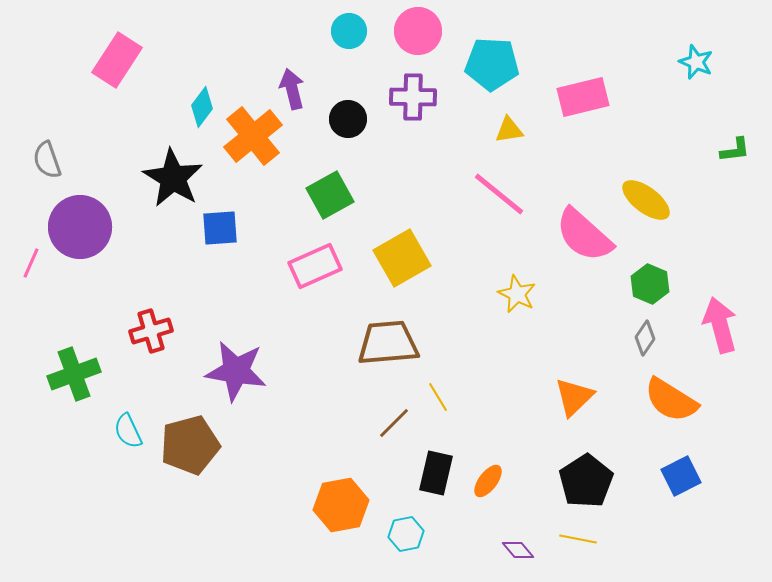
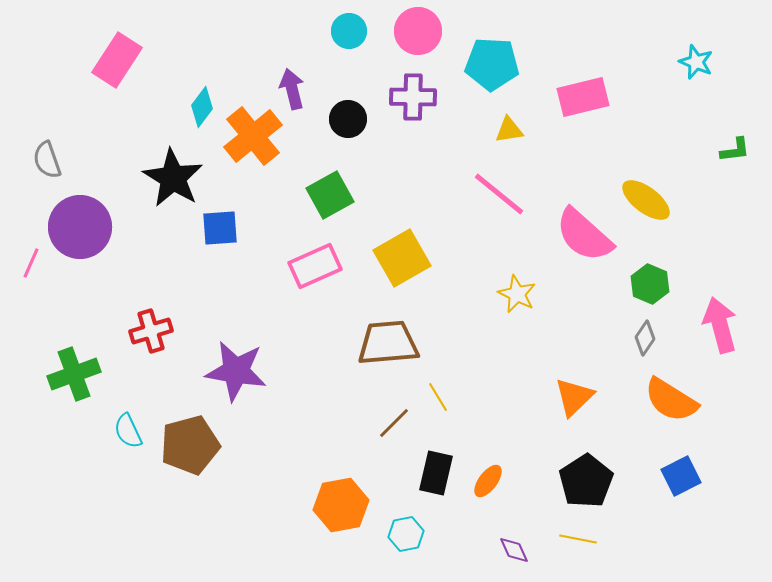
purple diamond at (518, 550): moved 4 px left; rotated 16 degrees clockwise
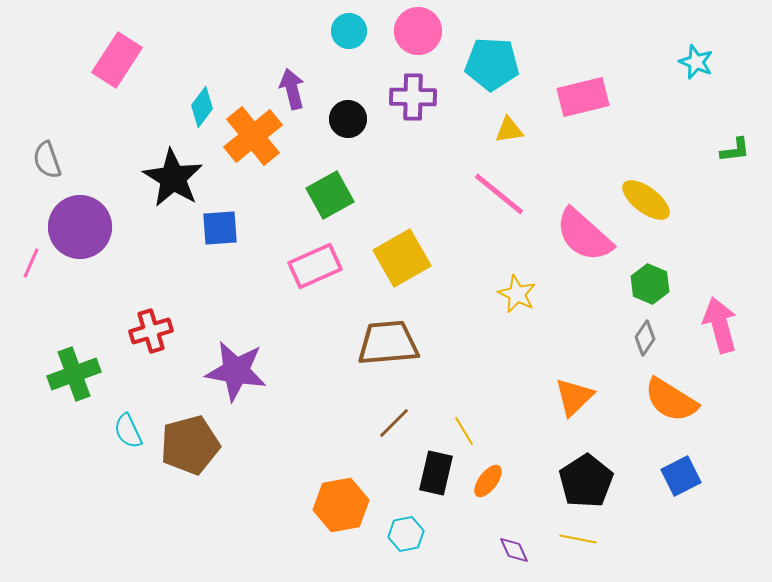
yellow line at (438, 397): moved 26 px right, 34 px down
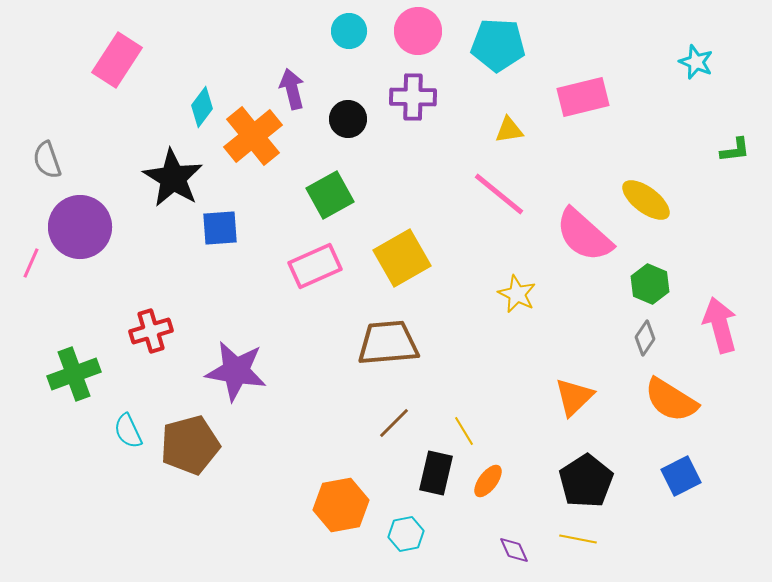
cyan pentagon at (492, 64): moved 6 px right, 19 px up
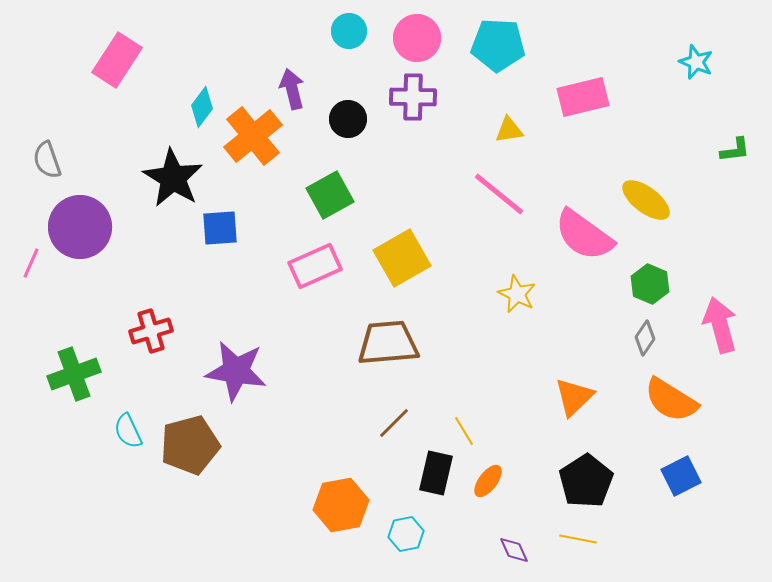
pink circle at (418, 31): moved 1 px left, 7 px down
pink semicircle at (584, 235): rotated 6 degrees counterclockwise
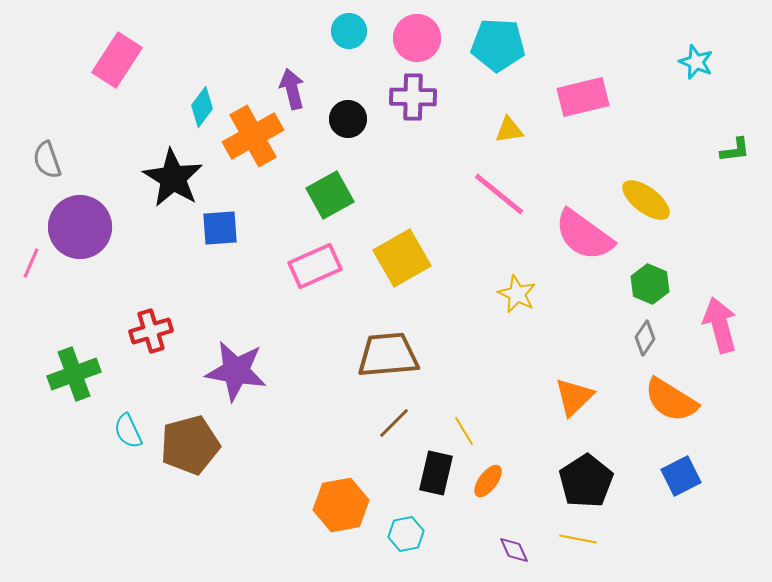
orange cross at (253, 136): rotated 10 degrees clockwise
brown trapezoid at (388, 343): moved 12 px down
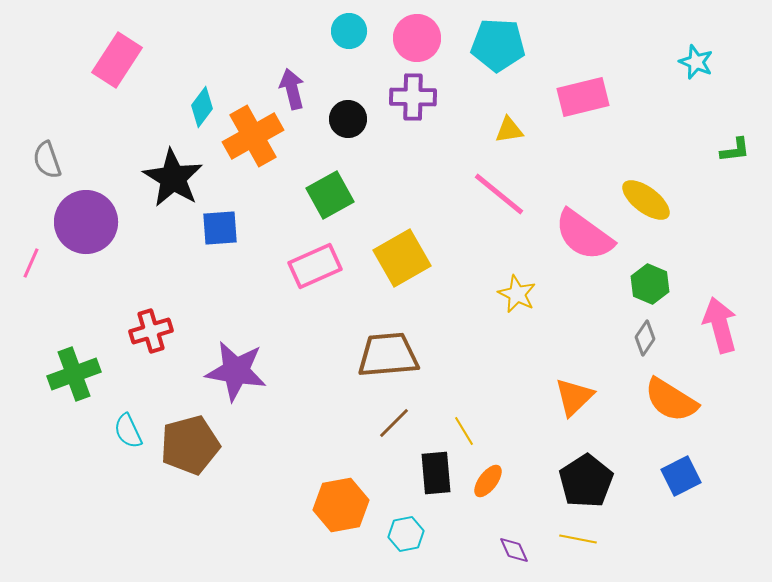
purple circle at (80, 227): moved 6 px right, 5 px up
black rectangle at (436, 473): rotated 18 degrees counterclockwise
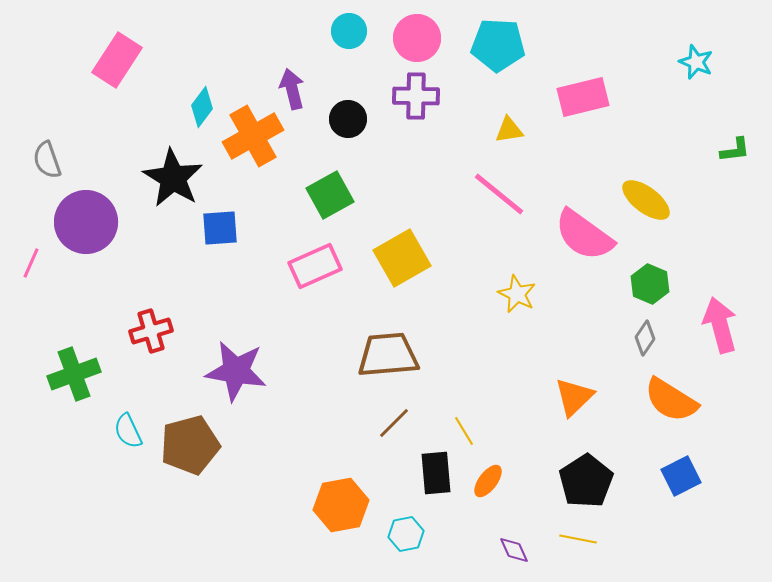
purple cross at (413, 97): moved 3 px right, 1 px up
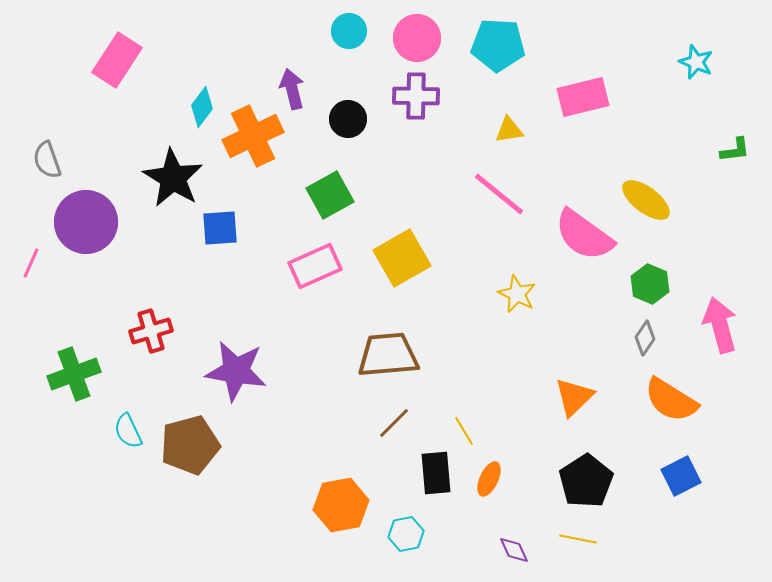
orange cross at (253, 136): rotated 4 degrees clockwise
orange ellipse at (488, 481): moved 1 px right, 2 px up; rotated 12 degrees counterclockwise
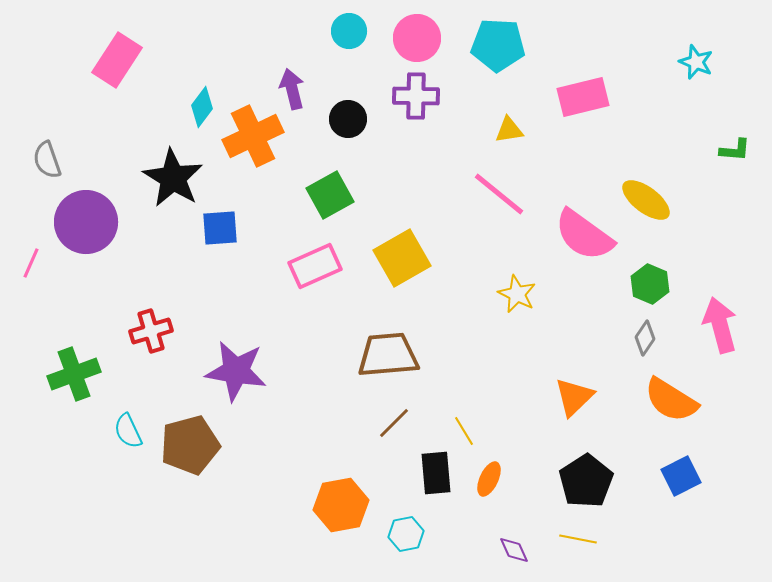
green L-shape at (735, 150): rotated 12 degrees clockwise
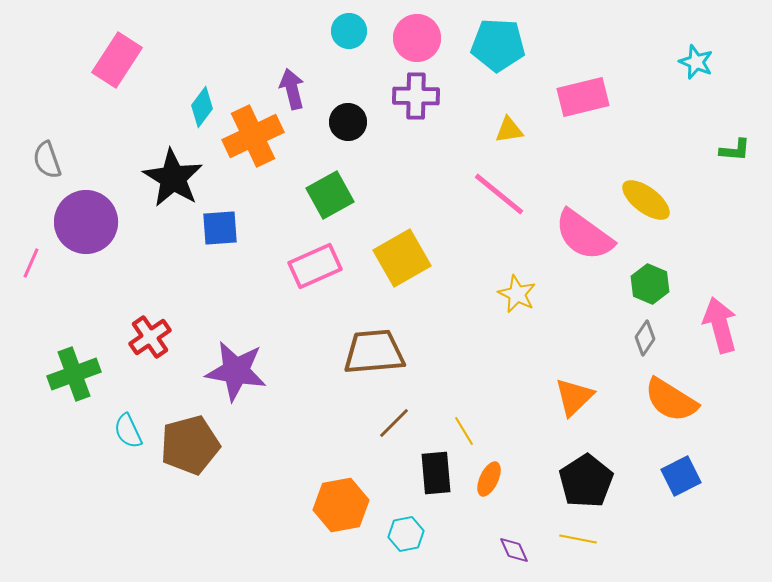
black circle at (348, 119): moved 3 px down
red cross at (151, 331): moved 1 px left, 6 px down; rotated 18 degrees counterclockwise
brown trapezoid at (388, 355): moved 14 px left, 3 px up
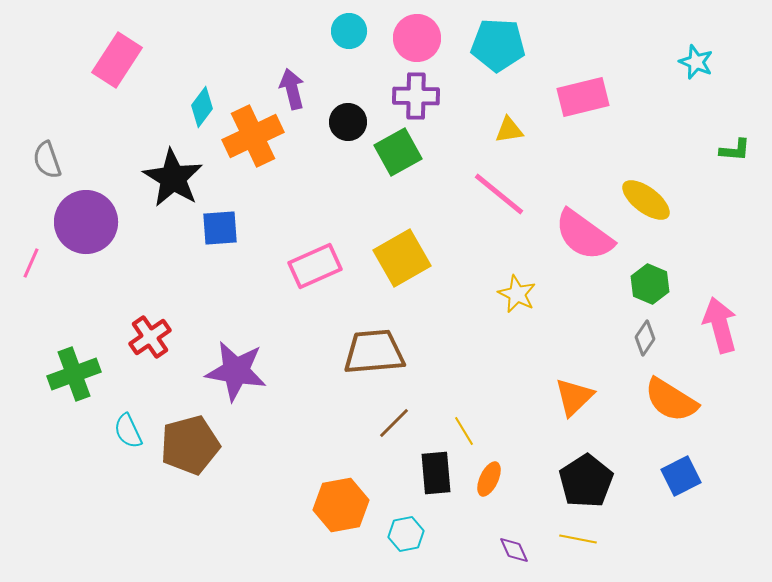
green square at (330, 195): moved 68 px right, 43 px up
